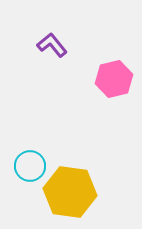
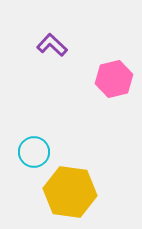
purple L-shape: rotated 8 degrees counterclockwise
cyan circle: moved 4 px right, 14 px up
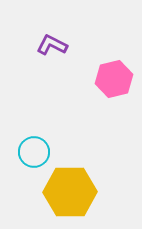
purple L-shape: rotated 16 degrees counterclockwise
yellow hexagon: rotated 9 degrees counterclockwise
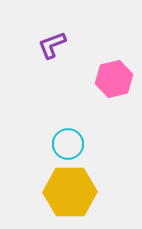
purple L-shape: rotated 48 degrees counterclockwise
cyan circle: moved 34 px right, 8 px up
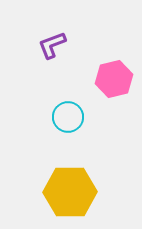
cyan circle: moved 27 px up
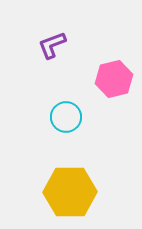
cyan circle: moved 2 px left
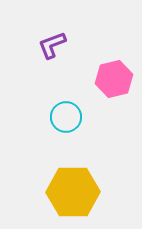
yellow hexagon: moved 3 px right
